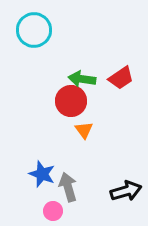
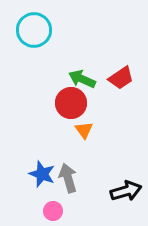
green arrow: rotated 16 degrees clockwise
red circle: moved 2 px down
gray arrow: moved 9 px up
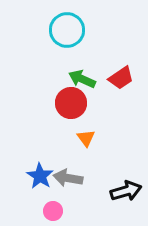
cyan circle: moved 33 px right
orange triangle: moved 2 px right, 8 px down
blue star: moved 2 px left, 2 px down; rotated 12 degrees clockwise
gray arrow: rotated 64 degrees counterclockwise
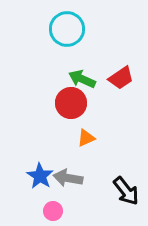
cyan circle: moved 1 px up
orange triangle: rotated 42 degrees clockwise
black arrow: rotated 68 degrees clockwise
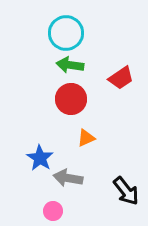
cyan circle: moved 1 px left, 4 px down
green arrow: moved 12 px left, 14 px up; rotated 16 degrees counterclockwise
red circle: moved 4 px up
blue star: moved 18 px up
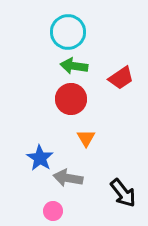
cyan circle: moved 2 px right, 1 px up
green arrow: moved 4 px right, 1 px down
orange triangle: rotated 36 degrees counterclockwise
black arrow: moved 3 px left, 2 px down
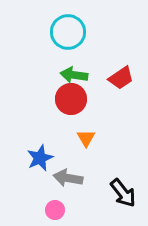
green arrow: moved 9 px down
blue star: rotated 16 degrees clockwise
pink circle: moved 2 px right, 1 px up
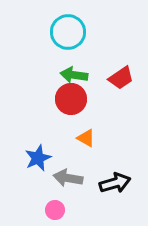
orange triangle: rotated 30 degrees counterclockwise
blue star: moved 2 px left
black arrow: moved 8 px left, 10 px up; rotated 68 degrees counterclockwise
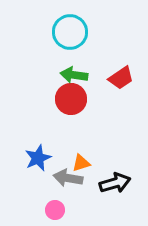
cyan circle: moved 2 px right
orange triangle: moved 5 px left, 25 px down; rotated 48 degrees counterclockwise
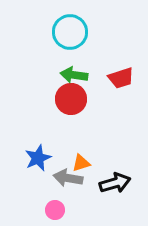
red trapezoid: rotated 16 degrees clockwise
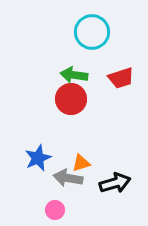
cyan circle: moved 22 px right
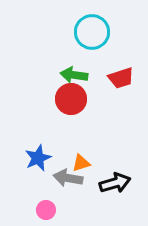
pink circle: moved 9 px left
